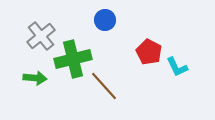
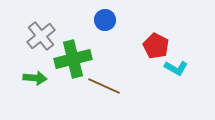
red pentagon: moved 7 px right, 6 px up
cyan L-shape: moved 1 px left, 1 px down; rotated 35 degrees counterclockwise
brown line: rotated 24 degrees counterclockwise
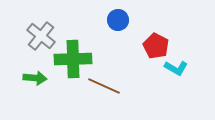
blue circle: moved 13 px right
gray cross: rotated 12 degrees counterclockwise
green cross: rotated 12 degrees clockwise
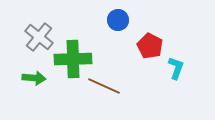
gray cross: moved 2 px left, 1 px down
red pentagon: moved 6 px left
cyan L-shape: rotated 100 degrees counterclockwise
green arrow: moved 1 px left
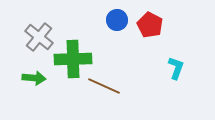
blue circle: moved 1 px left
red pentagon: moved 21 px up
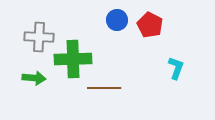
gray cross: rotated 36 degrees counterclockwise
brown line: moved 2 px down; rotated 24 degrees counterclockwise
